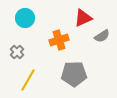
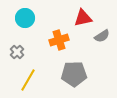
red triangle: rotated 12 degrees clockwise
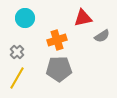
orange cross: moved 2 px left
gray pentagon: moved 15 px left, 5 px up
yellow line: moved 11 px left, 2 px up
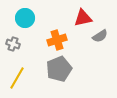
gray semicircle: moved 2 px left
gray cross: moved 4 px left, 8 px up; rotated 24 degrees counterclockwise
gray pentagon: rotated 20 degrees counterclockwise
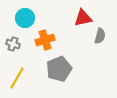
gray semicircle: rotated 42 degrees counterclockwise
orange cross: moved 12 px left
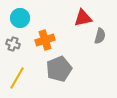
cyan circle: moved 5 px left
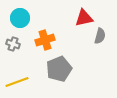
red triangle: moved 1 px right
yellow line: moved 4 px down; rotated 40 degrees clockwise
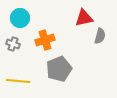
yellow line: moved 1 px right, 1 px up; rotated 25 degrees clockwise
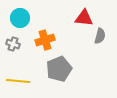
red triangle: rotated 18 degrees clockwise
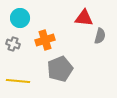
gray pentagon: moved 1 px right
